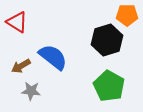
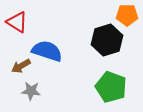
blue semicircle: moved 6 px left, 6 px up; rotated 20 degrees counterclockwise
green pentagon: moved 2 px right, 1 px down; rotated 8 degrees counterclockwise
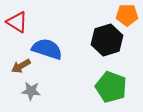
blue semicircle: moved 2 px up
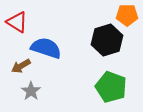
blue semicircle: moved 1 px left, 1 px up
gray star: rotated 30 degrees clockwise
